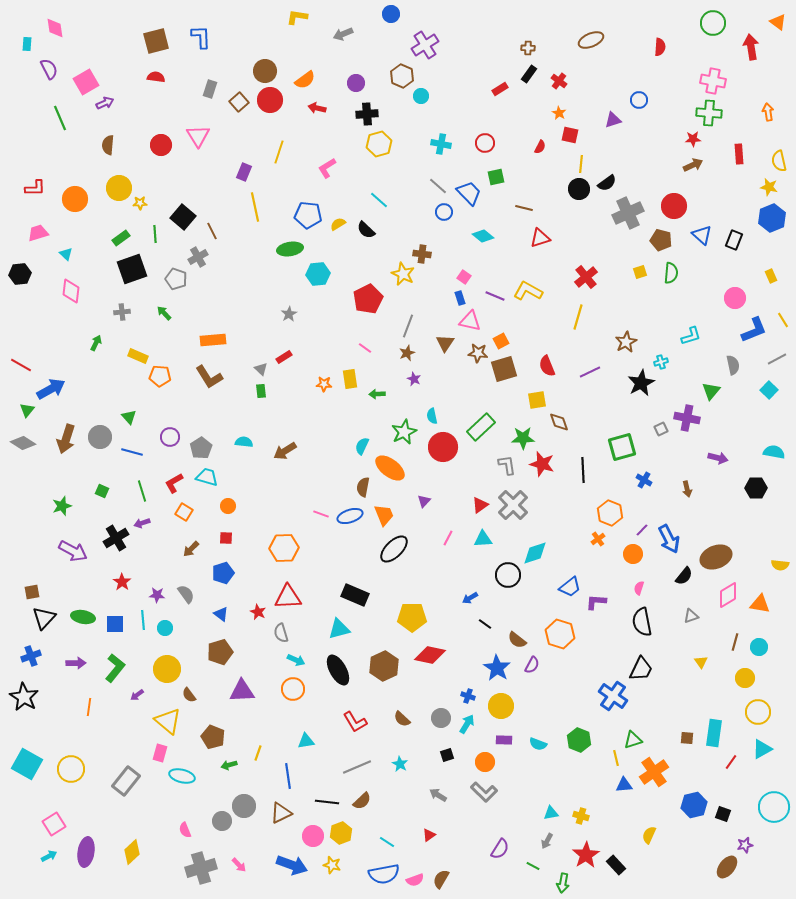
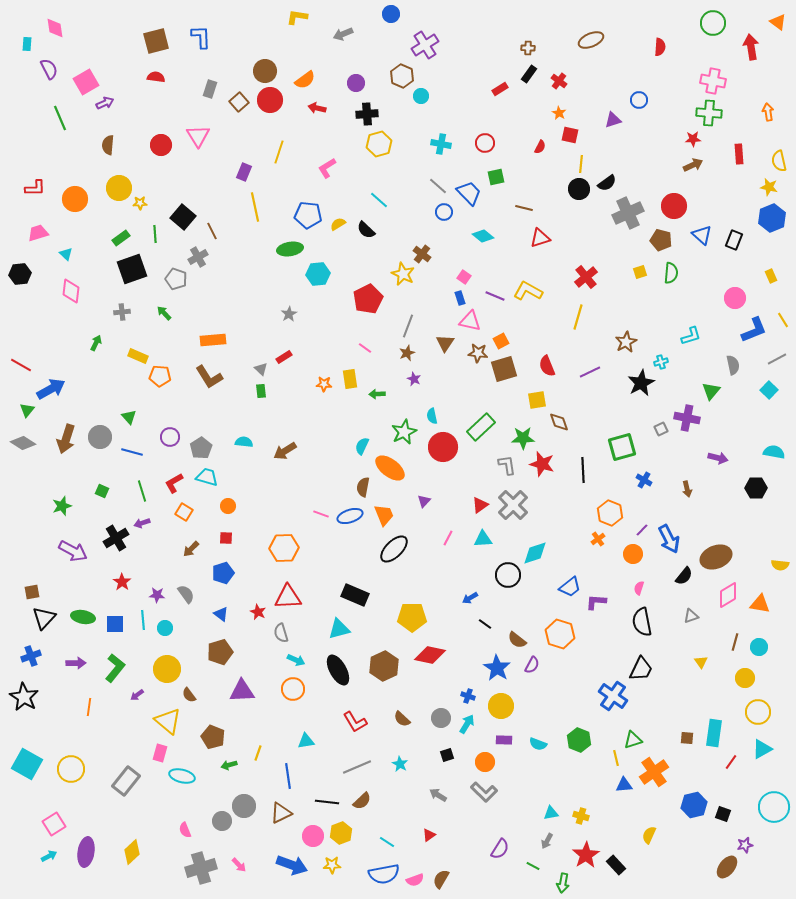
brown cross at (422, 254): rotated 30 degrees clockwise
yellow star at (332, 865): rotated 18 degrees counterclockwise
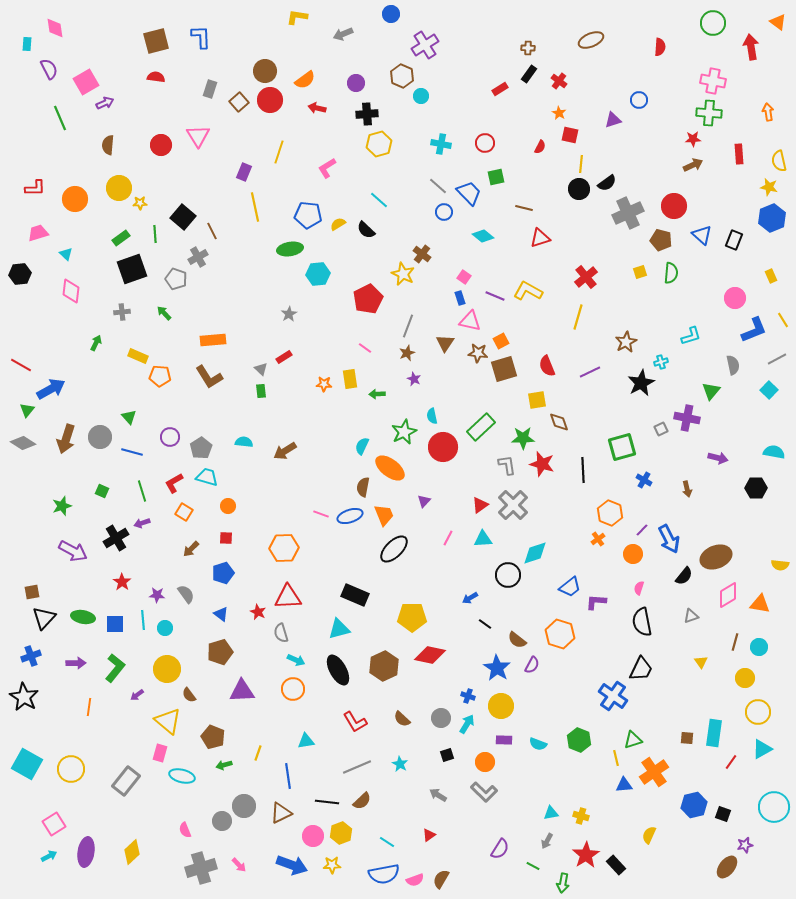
green arrow at (229, 765): moved 5 px left
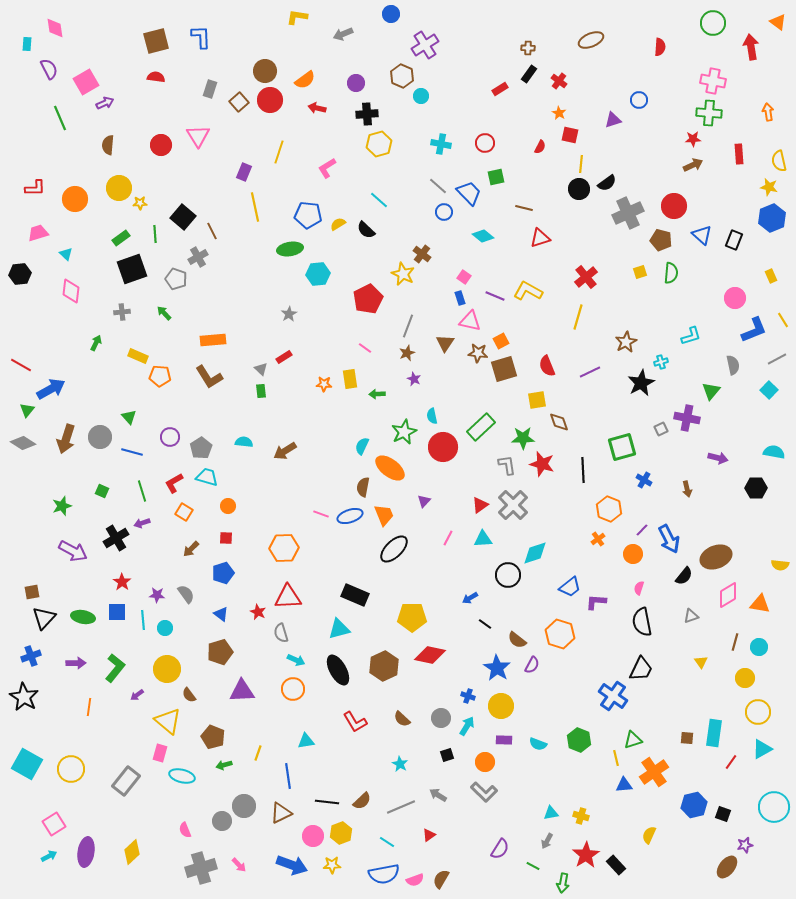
orange hexagon at (610, 513): moved 1 px left, 4 px up
blue square at (115, 624): moved 2 px right, 12 px up
cyan arrow at (467, 724): moved 2 px down
gray line at (357, 767): moved 44 px right, 40 px down
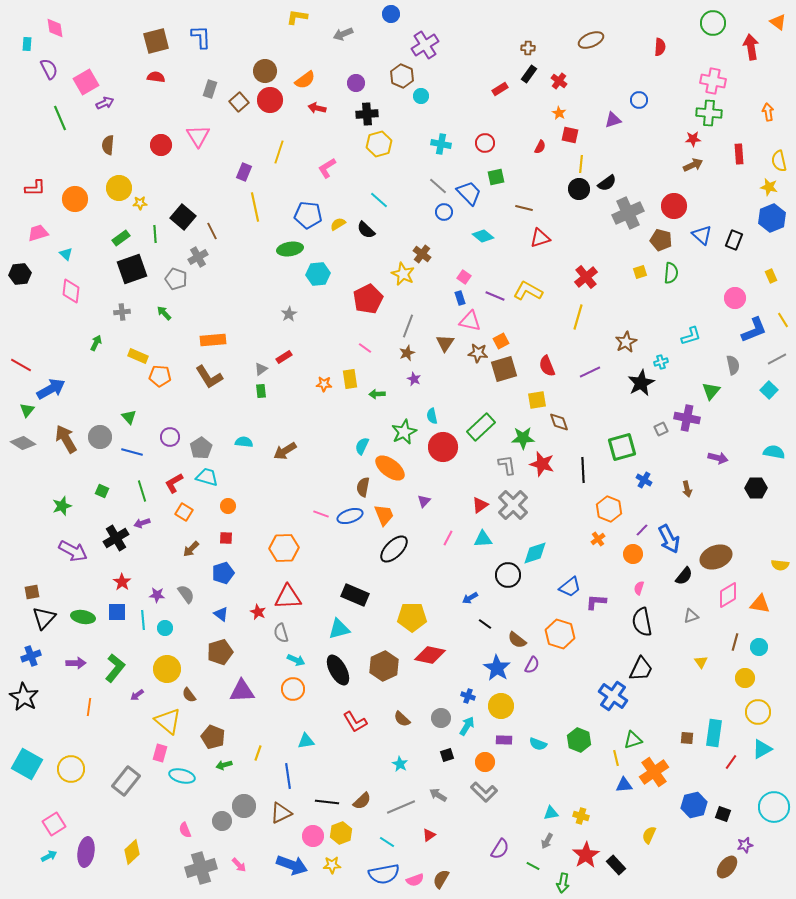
gray triangle at (261, 369): rotated 40 degrees clockwise
brown arrow at (66, 439): rotated 132 degrees clockwise
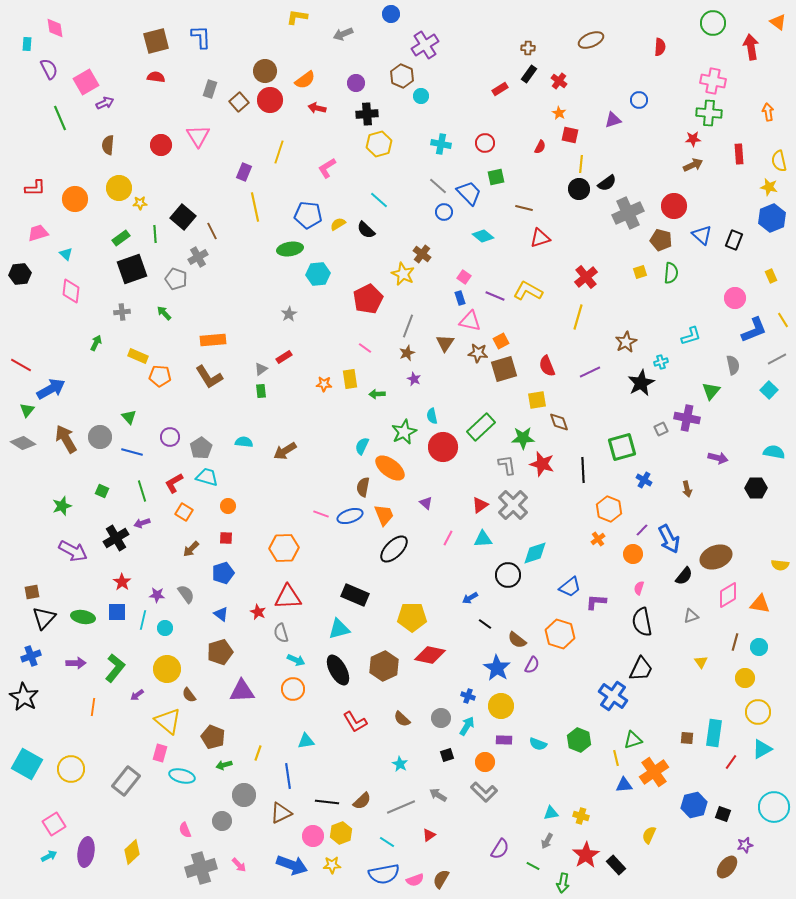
purple triangle at (424, 501): moved 2 px right, 2 px down; rotated 32 degrees counterclockwise
cyan line at (143, 620): rotated 18 degrees clockwise
orange line at (89, 707): moved 4 px right
gray circle at (244, 806): moved 11 px up
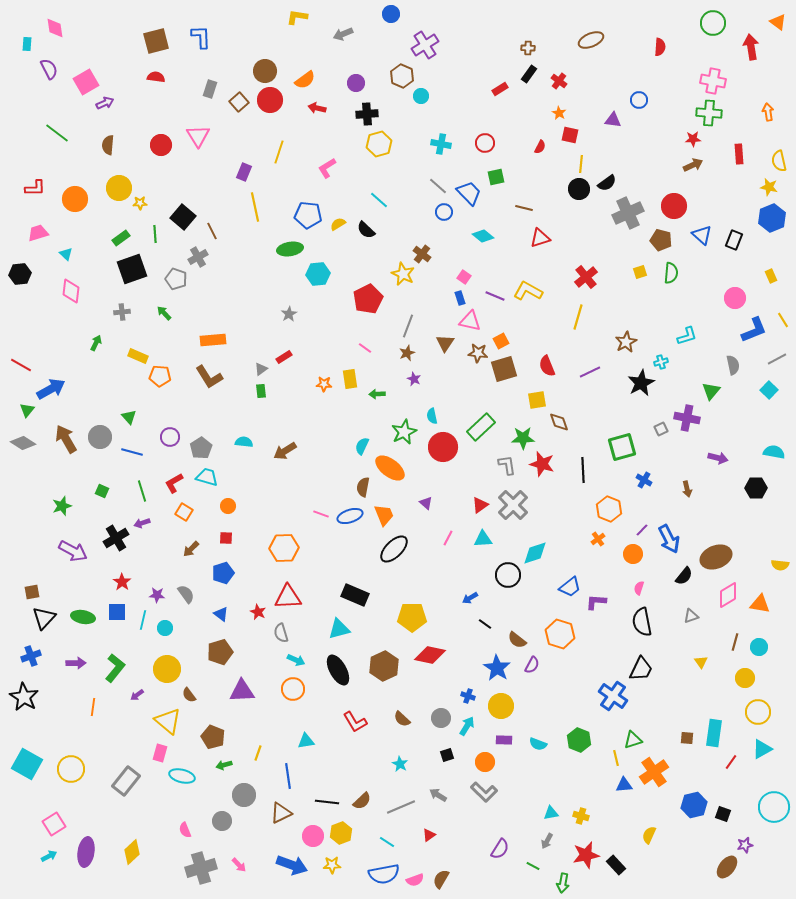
green line at (60, 118): moved 3 px left, 15 px down; rotated 30 degrees counterclockwise
purple triangle at (613, 120): rotated 24 degrees clockwise
cyan L-shape at (691, 336): moved 4 px left
red star at (586, 855): rotated 20 degrees clockwise
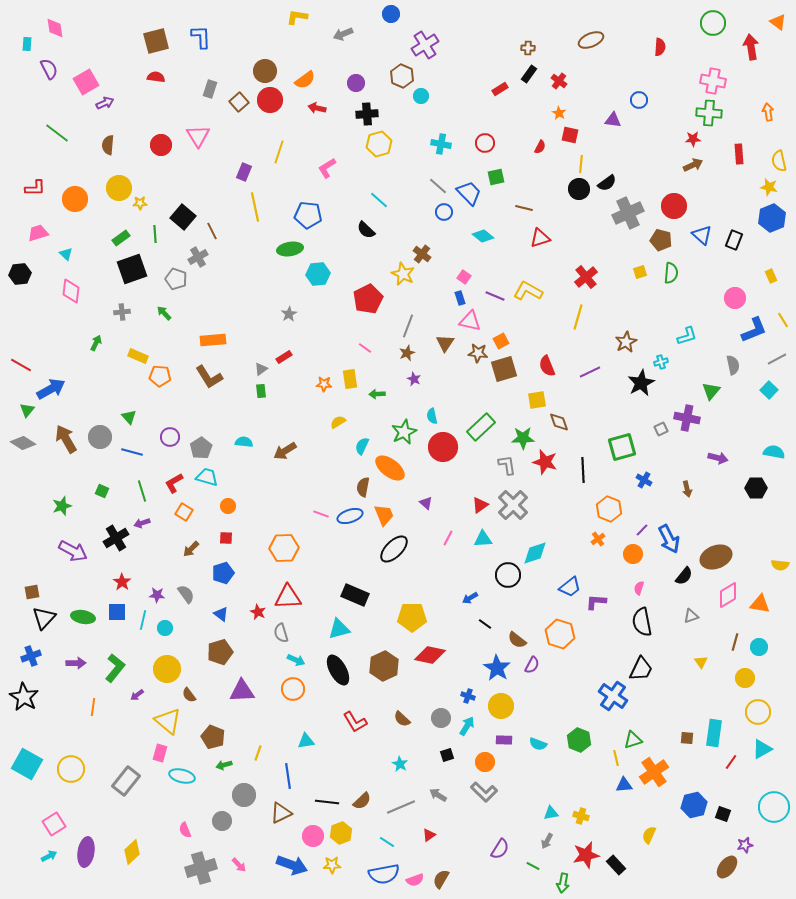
yellow semicircle at (338, 224): moved 198 px down
red star at (542, 464): moved 3 px right, 2 px up
